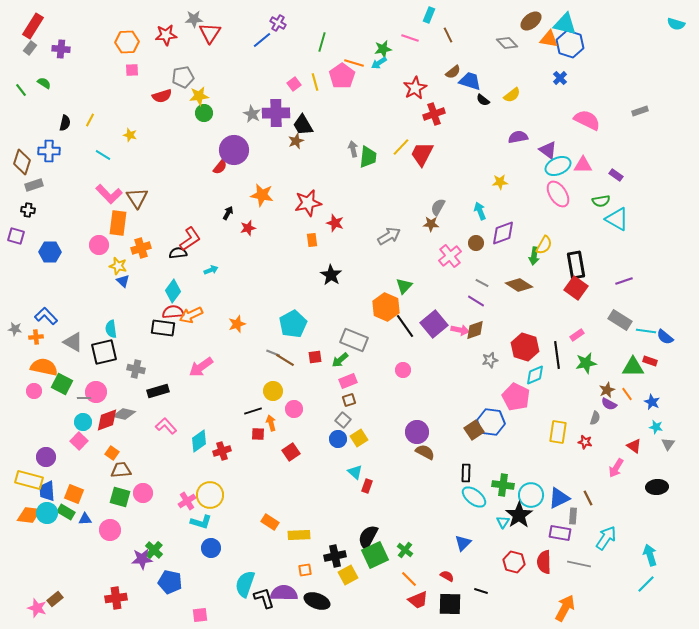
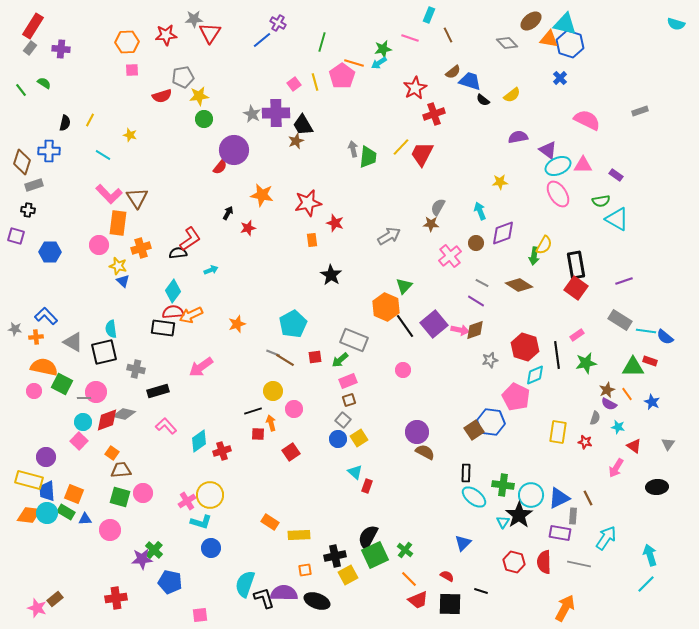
green circle at (204, 113): moved 6 px down
cyan star at (656, 427): moved 38 px left
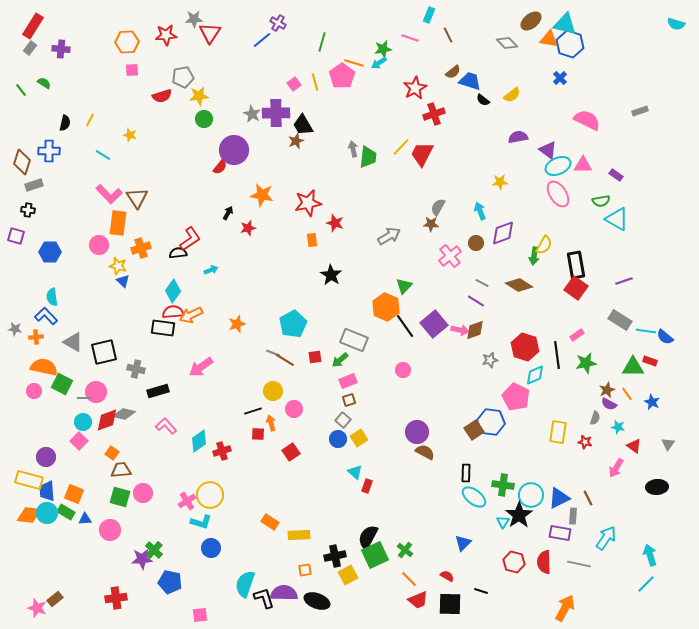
cyan semicircle at (111, 329): moved 59 px left, 32 px up
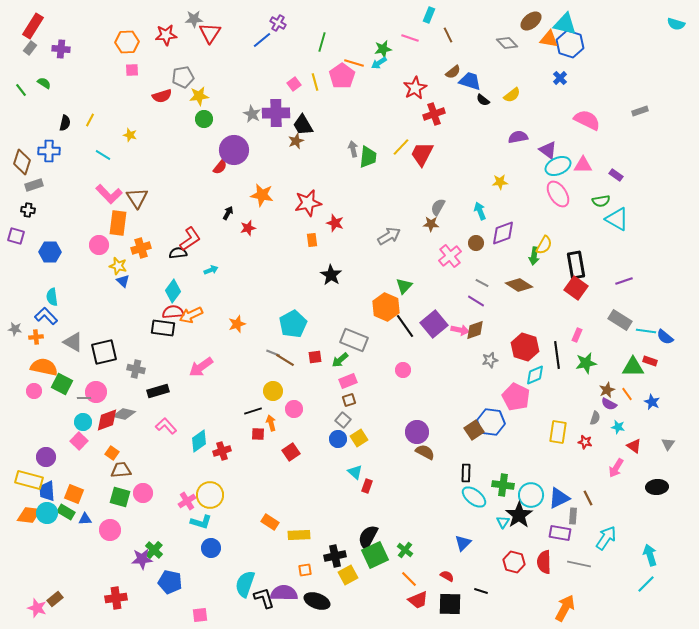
pink rectangle at (577, 335): rotated 32 degrees counterclockwise
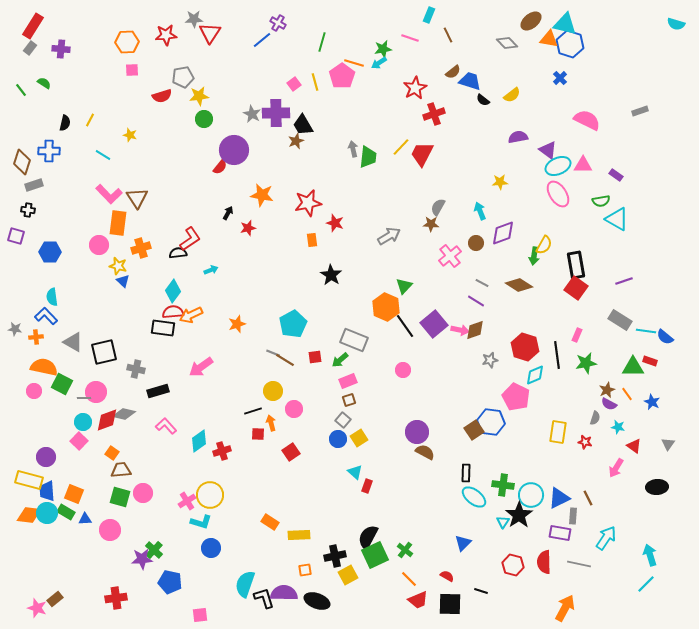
red hexagon at (514, 562): moved 1 px left, 3 px down
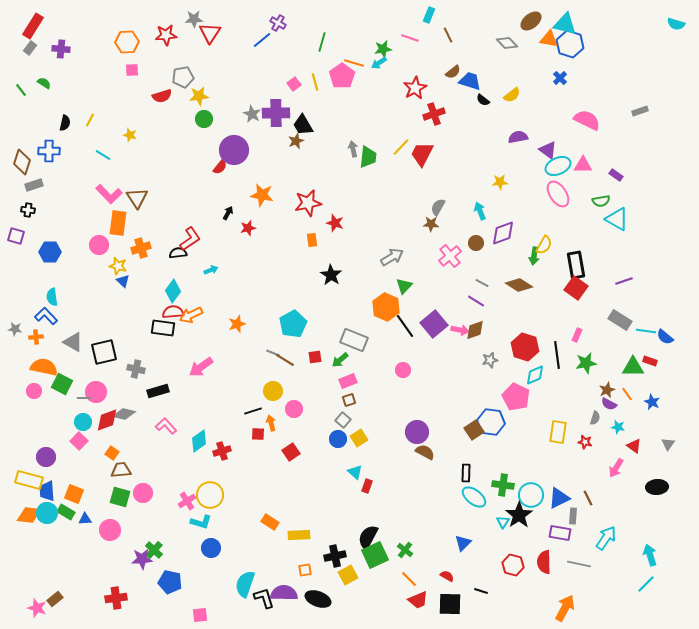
gray arrow at (389, 236): moved 3 px right, 21 px down
black ellipse at (317, 601): moved 1 px right, 2 px up
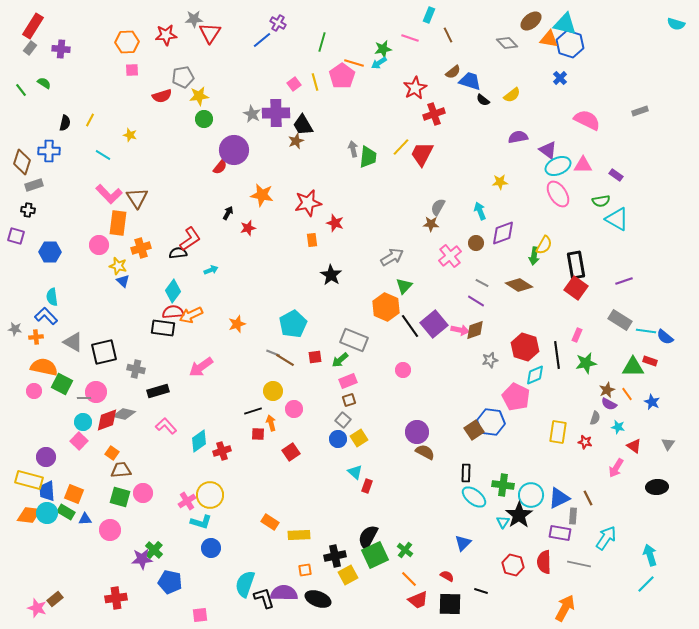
black line at (405, 326): moved 5 px right
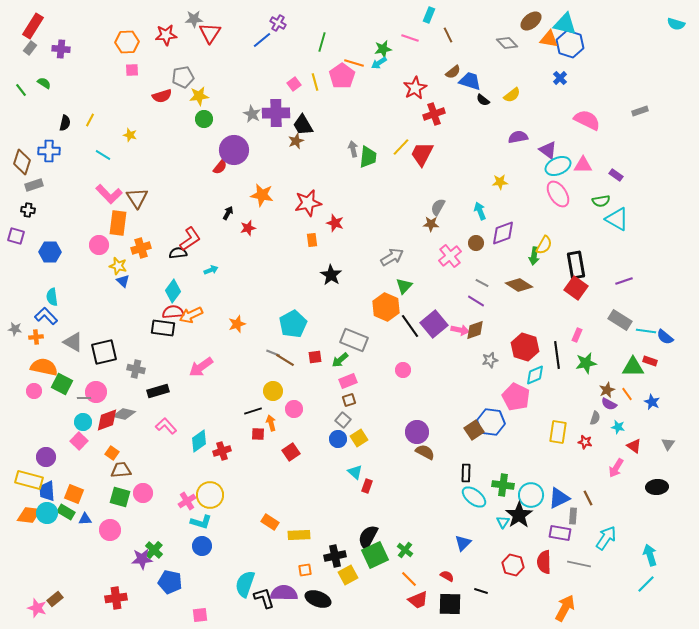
blue circle at (211, 548): moved 9 px left, 2 px up
